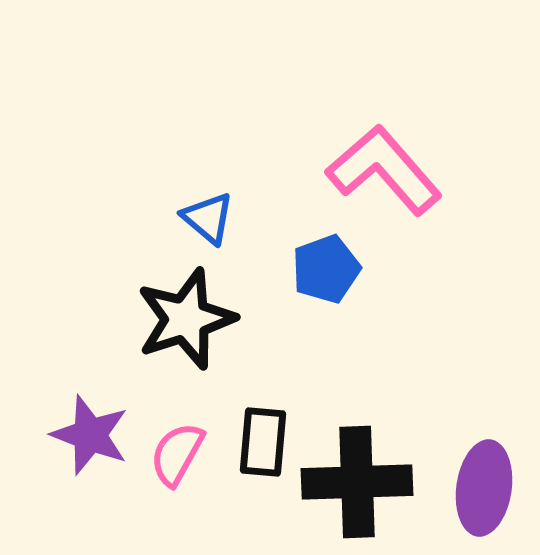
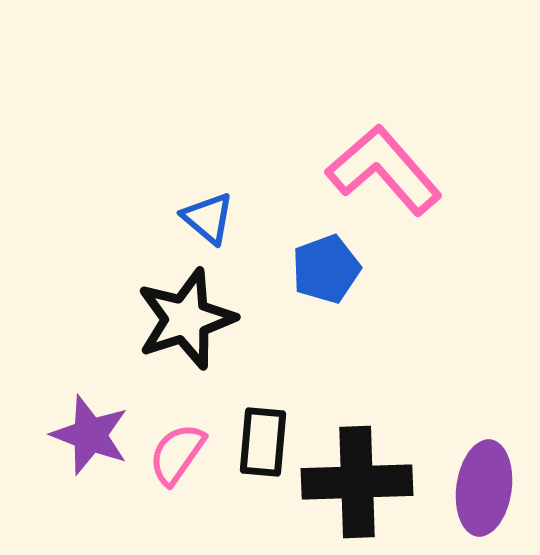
pink semicircle: rotated 6 degrees clockwise
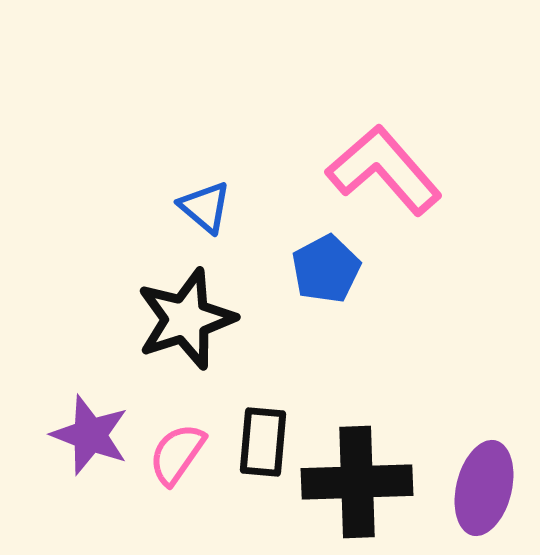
blue triangle: moved 3 px left, 11 px up
blue pentagon: rotated 8 degrees counterclockwise
purple ellipse: rotated 6 degrees clockwise
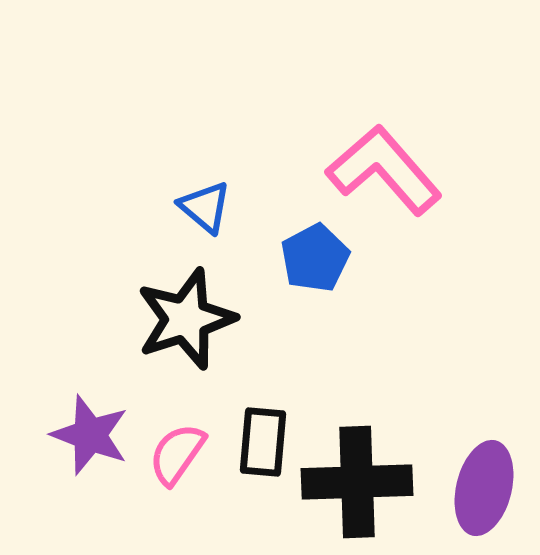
blue pentagon: moved 11 px left, 11 px up
